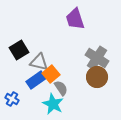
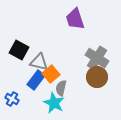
black square: rotated 30 degrees counterclockwise
blue rectangle: rotated 18 degrees counterclockwise
gray semicircle: rotated 133 degrees counterclockwise
cyan star: moved 1 px right, 1 px up
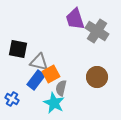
black square: moved 1 px left, 1 px up; rotated 18 degrees counterclockwise
gray cross: moved 27 px up
orange square: rotated 12 degrees clockwise
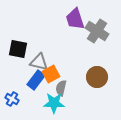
cyan star: rotated 25 degrees counterclockwise
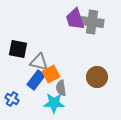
gray cross: moved 5 px left, 9 px up; rotated 25 degrees counterclockwise
gray semicircle: rotated 21 degrees counterclockwise
